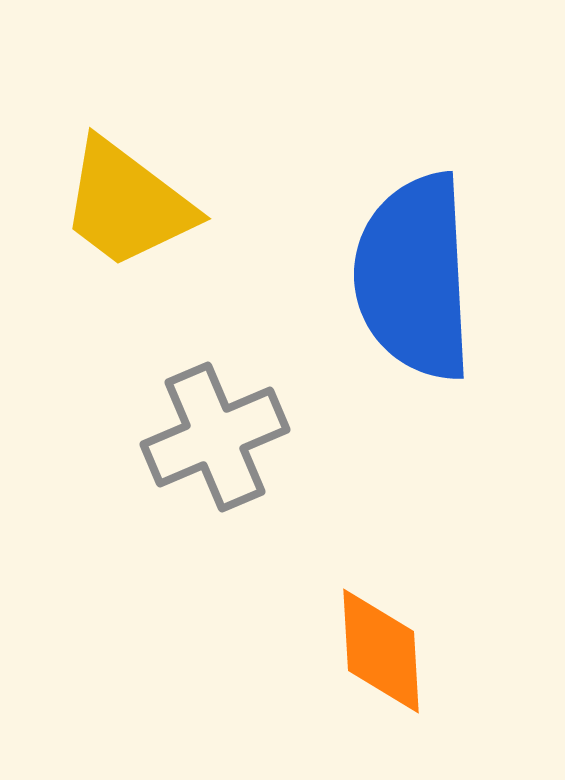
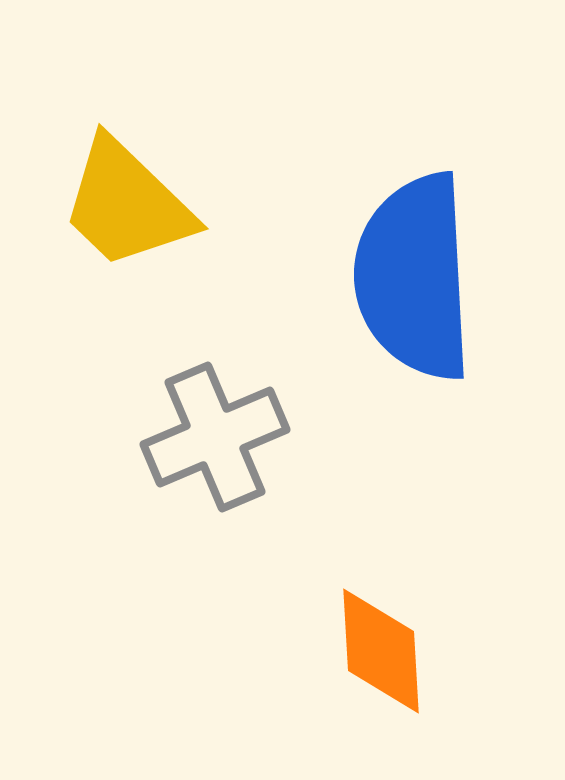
yellow trapezoid: rotated 7 degrees clockwise
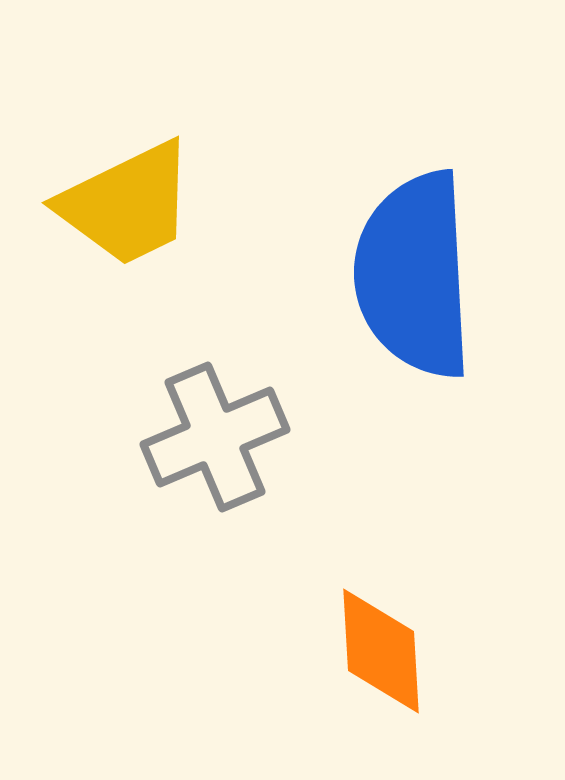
yellow trapezoid: rotated 70 degrees counterclockwise
blue semicircle: moved 2 px up
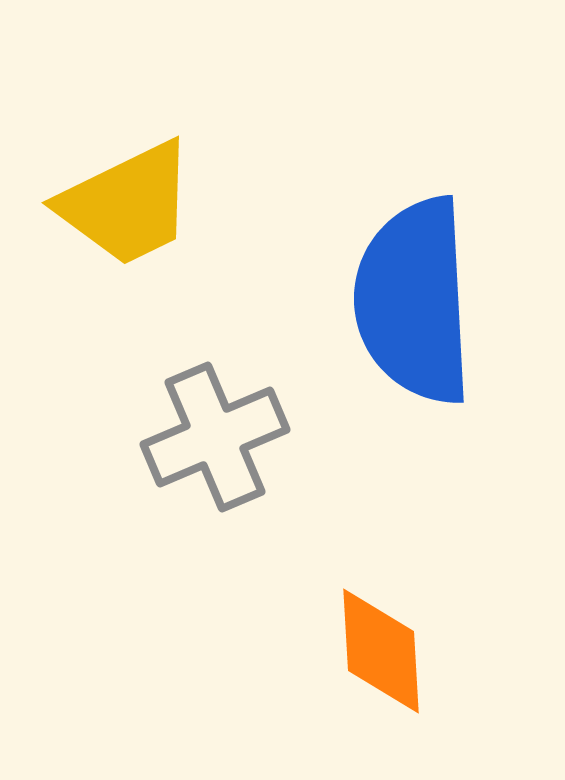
blue semicircle: moved 26 px down
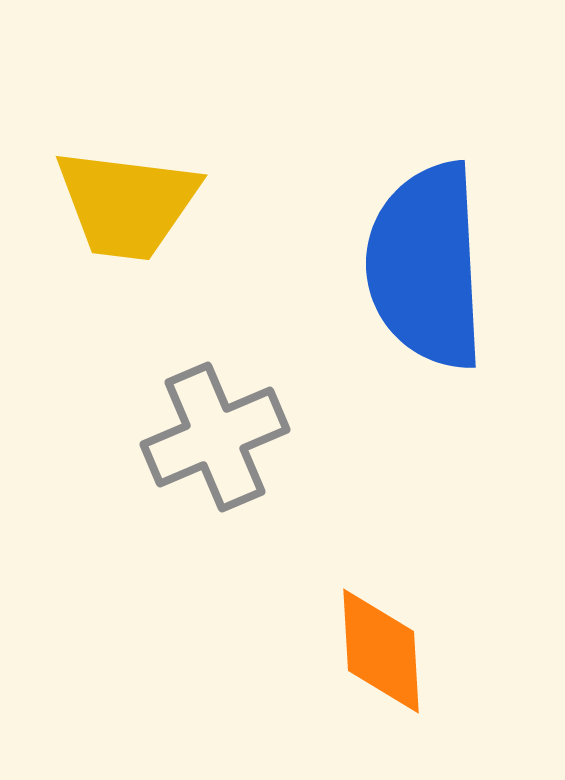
yellow trapezoid: rotated 33 degrees clockwise
blue semicircle: moved 12 px right, 35 px up
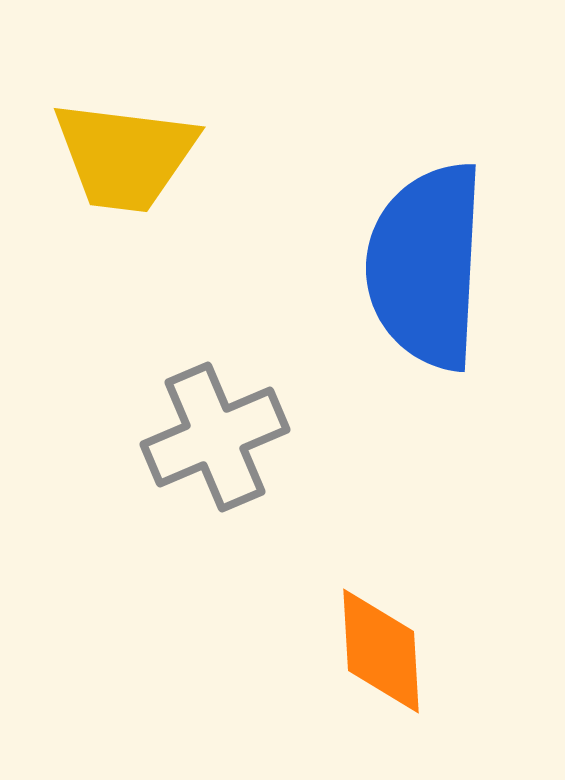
yellow trapezoid: moved 2 px left, 48 px up
blue semicircle: rotated 6 degrees clockwise
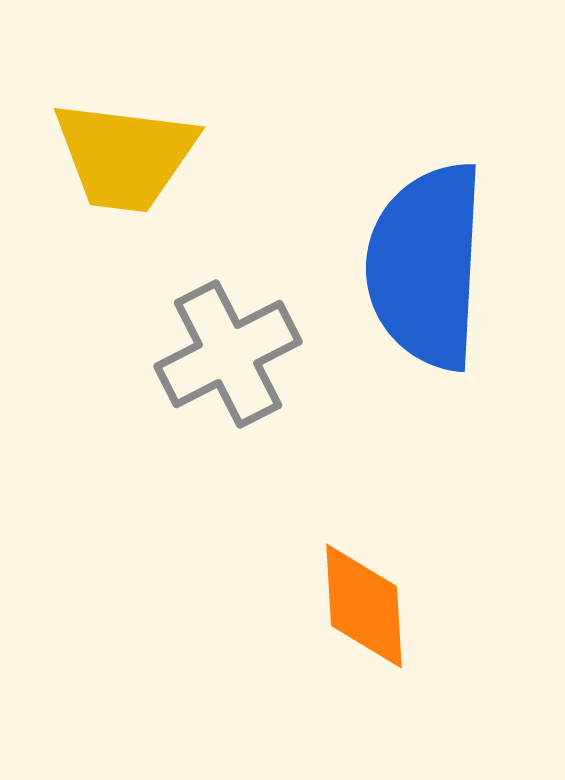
gray cross: moved 13 px right, 83 px up; rotated 4 degrees counterclockwise
orange diamond: moved 17 px left, 45 px up
